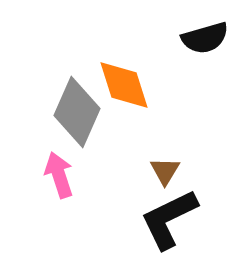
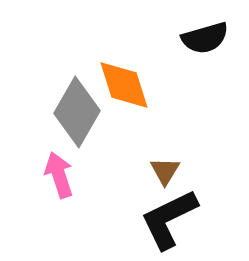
gray diamond: rotated 6 degrees clockwise
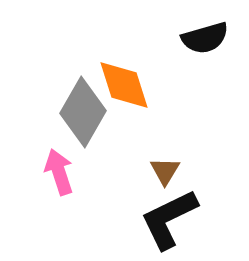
gray diamond: moved 6 px right
pink arrow: moved 3 px up
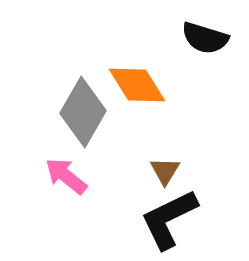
black semicircle: rotated 33 degrees clockwise
orange diamond: moved 13 px right; rotated 14 degrees counterclockwise
pink arrow: moved 7 px right, 4 px down; rotated 33 degrees counterclockwise
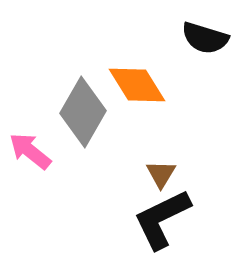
brown triangle: moved 4 px left, 3 px down
pink arrow: moved 36 px left, 25 px up
black L-shape: moved 7 px left
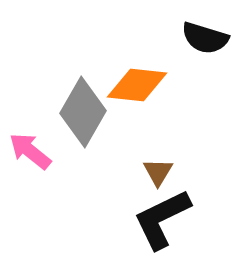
orange diamond: rotated 52 degrees counterclockwise
brown triangle: moved 3 px left, 2 px up
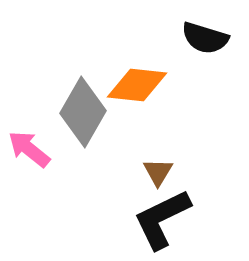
pink arrow: moved 1 px left, 2 px up
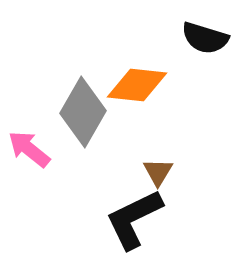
black L-shape: moved 28 px left
